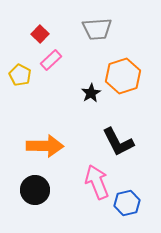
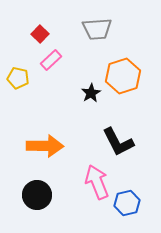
yellow pentagon: moved 2 px left, 3 px down; rotated 15 degrees counterclockwise
black circle: moved 2 px right, 5 px down
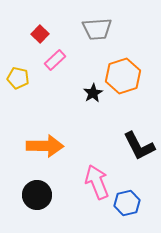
pink rectangle: moved 4 px right
black star: moved 2 px right
black L-shape: moved 21 px right, 4 px down
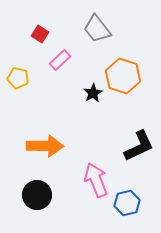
gray trapezoid: rotated 56 degrees clockwise
red square: rotated 12 degrees counterclockwise
pink rectangle: moved 5 px right
orange hexagon: rotated 24 degrees counterclockwise
black L-shape: rotated 88 degrees counterclockwise
pink arrow: moved 1 px left, 2 px up
